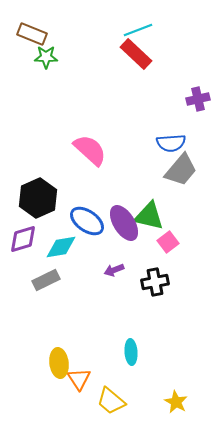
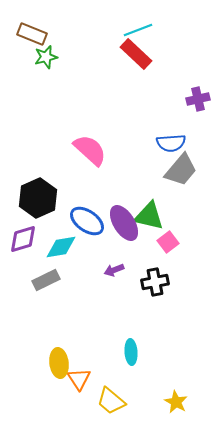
green star: rotated 15 degrees counterclockwise
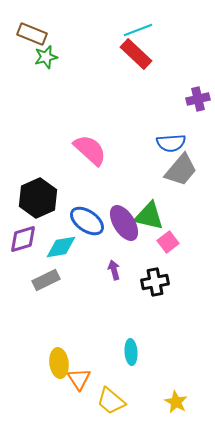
purple arrow: rotated 96 degrees clockwise
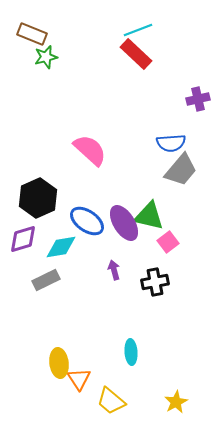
yellow star: rotated 15 degrees clockwise
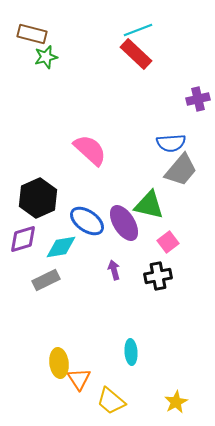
brown rectangle: rotated 8 degrees counterclockwise
green triangle: moved 11 px up
black cross: moved 3 px right, 6 px up
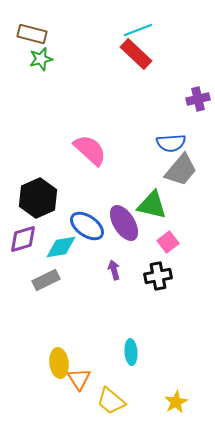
green star: moved 5 px left, 2 px down
green triangle: moved 3 px right
blue ellipse: moved 5 px down
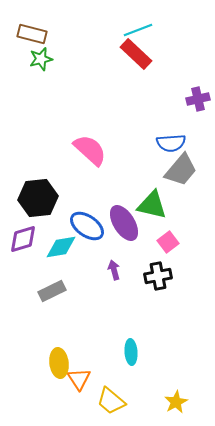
black hexagon: rotated 18 degrees clockwise
gray rectangle: moved 6 px right, 11 px down
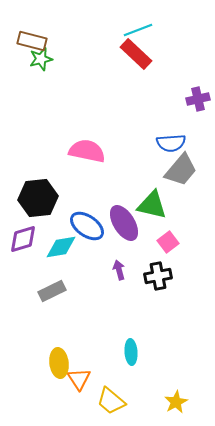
brown rectangle: moved 7 px down
pink semicircle: moved 3 px left, 1 px down; rotated 30 degrees counterclockwise
purple arrow: moved 5 px right
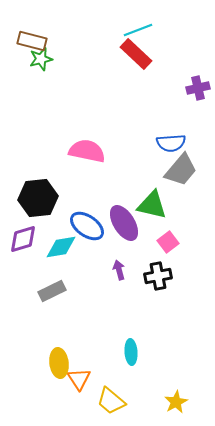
purple cross: moved 11 px up
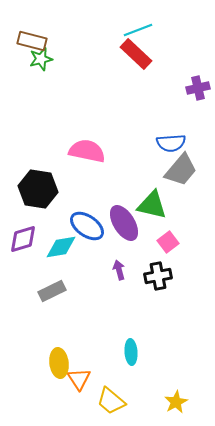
black hexagon: moved 9 px up; rotated 15 degrees clockwise
